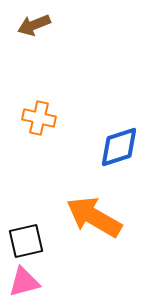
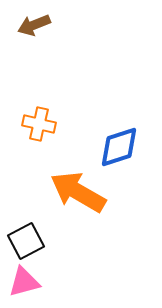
orange cross: moved 6 px down
orange arrow: moved 16 px left, 25 px up
black square: rotated 15 degrees counterclockwise
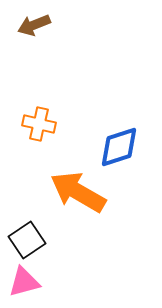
black square: moved 1 px right, 1 px up; rotated 6 degrees counterclockwise
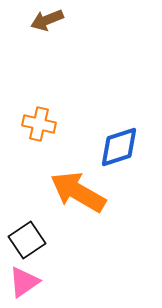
brown arrow: moved 13 px right, 5 px up
pink triangle: rotated 20 degrees counterclockwise
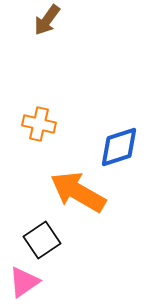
brown arrow: rotated 32 degrees counterclockwise
black square: moved 15 px right
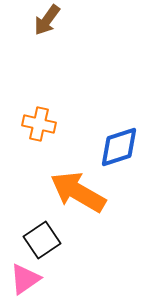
pink triangle: moved 1 px right, 3 px up
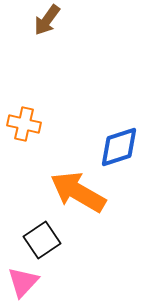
orange cross: moved 15 px left
pink triangle: moved 2 px left, 3 px down; rotated 12 degrees counterclockwise
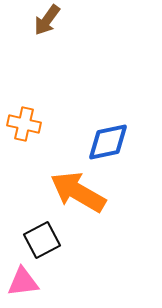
blue diamond: moved 11 px left, 5 px up; rotated 6 degrees clockwise
black square: rotated 6 degrees clockwise
pink triangle: rotated 40 degrees clockwise
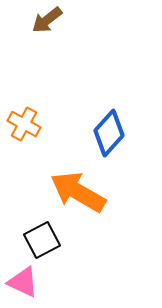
brown arrow: rotated 16 degrees clockwise
orange cross: rotated 16 degrees clockwise
blue diamond: moved 1 px right, 9 px up; rotated 36 degrees counterclockwise
pink triangle: rotated 32 degrees clockwise
